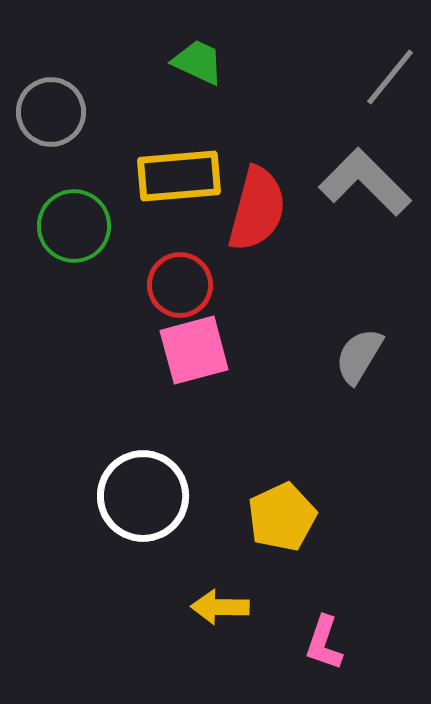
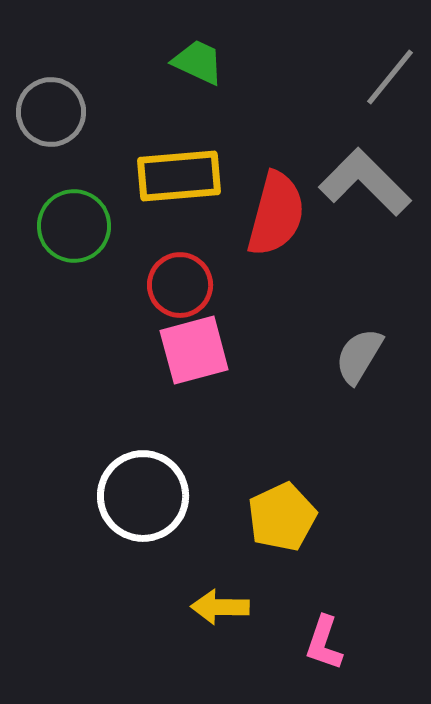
red semicircle: moved 19 px right, 5 px down
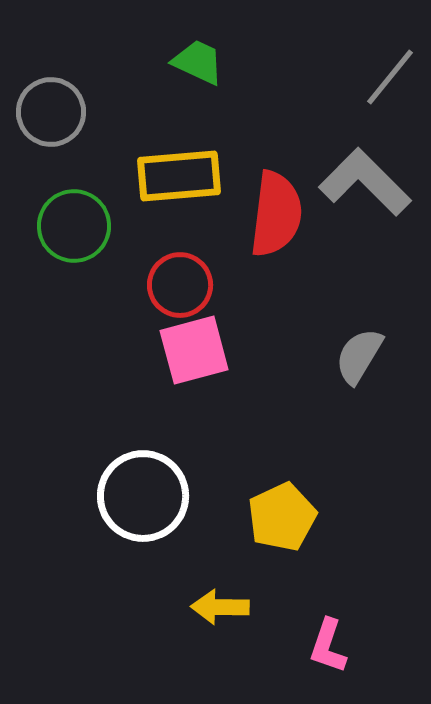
red semicircle: rotated 8 degrees counterclockwise
pink L-shape: moved 4 px right, 3 px down
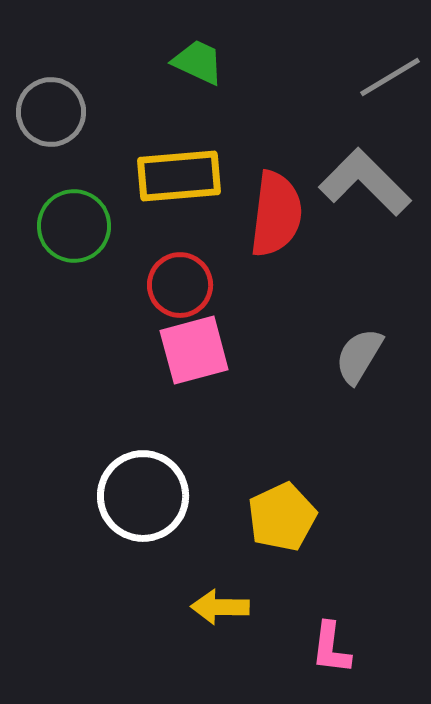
gray line: rotated 20 degrees clockwise
pink L-shape: moved 3 px right, 2 px down; rotated 12 degrees counterclockwise
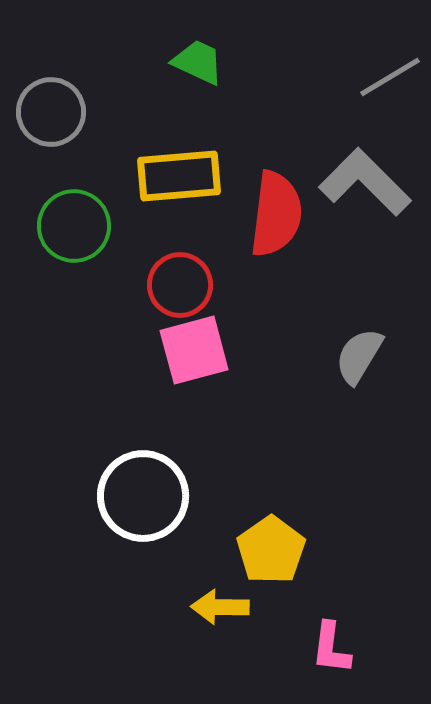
yellow pentagon: moved 11 px left, 33 px down; rotated 10 degrees counterclockwise
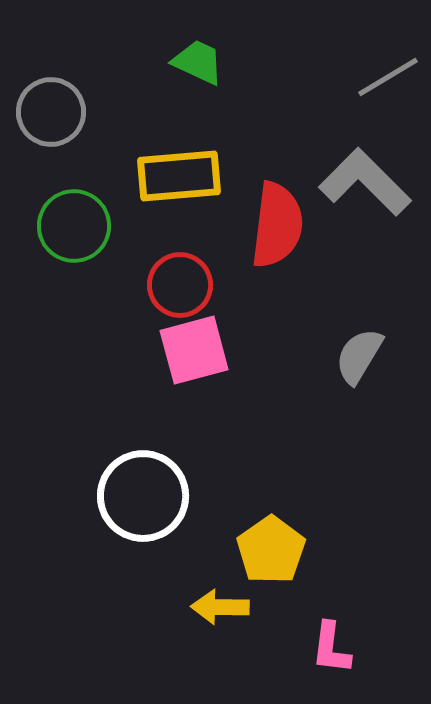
gray line: moved 2 px left
red semicircle: moved 1 px right, 11 px down
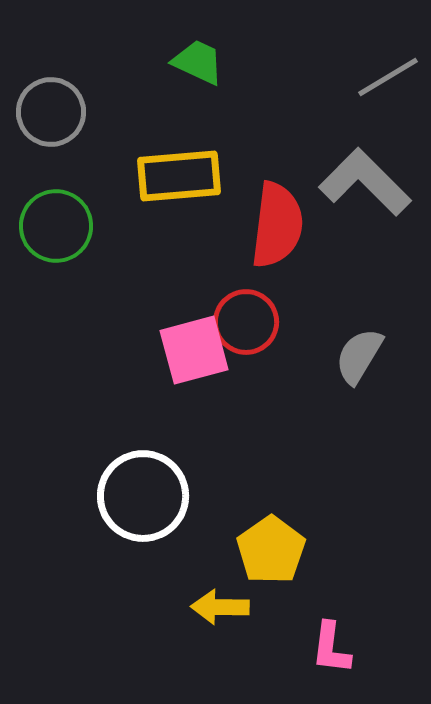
green circle: moved 18 px left
red circle: moved 66 px right, 37 px down
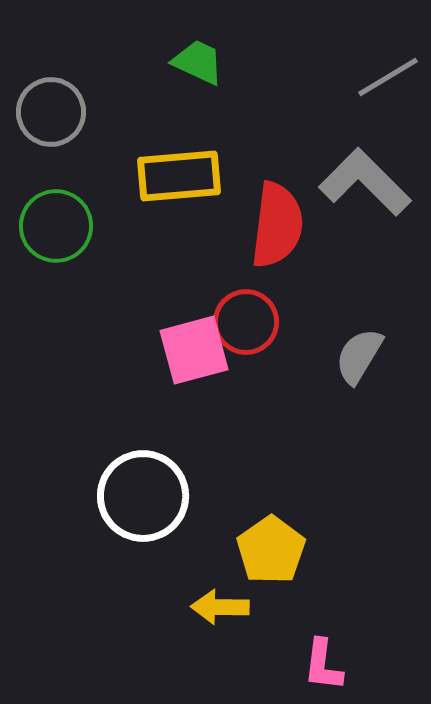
pink L-shape: moved 8 px left, 17 px down
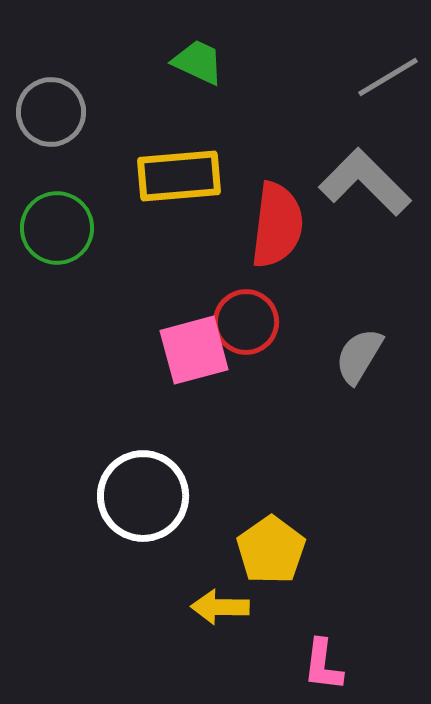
green circle: moved 1 px right, 2 px down
